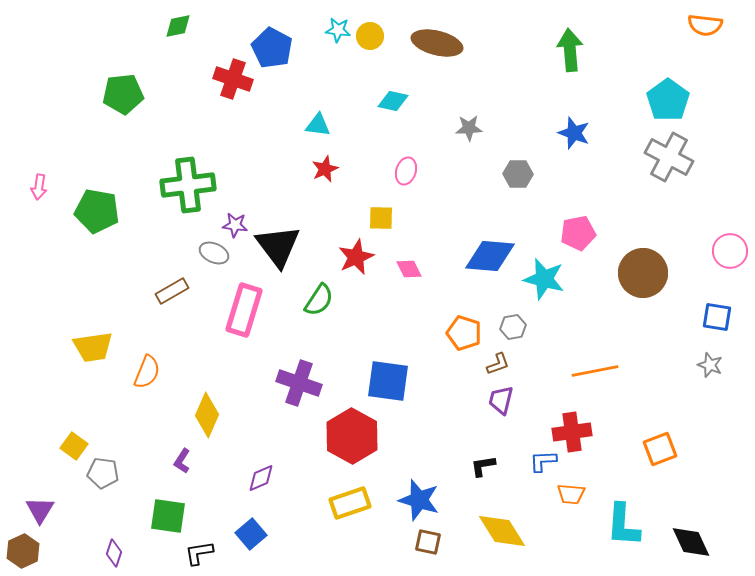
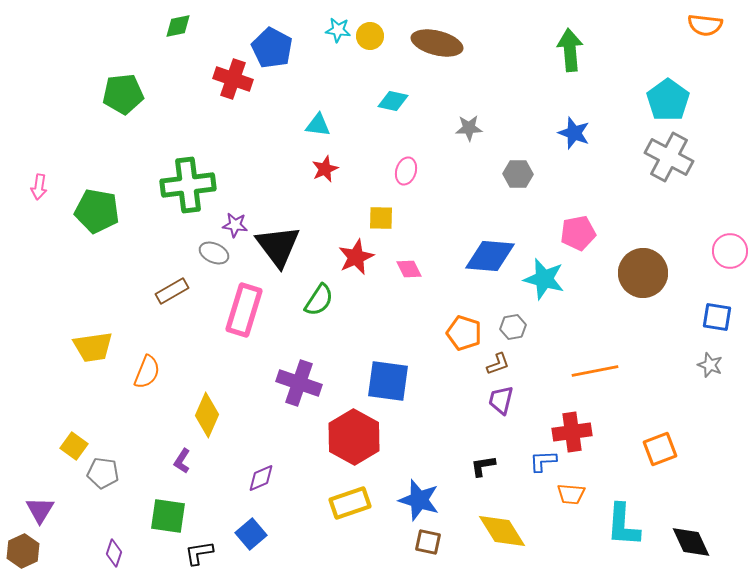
red hexagon at (352, 436): moved 2 px right, 1 px down
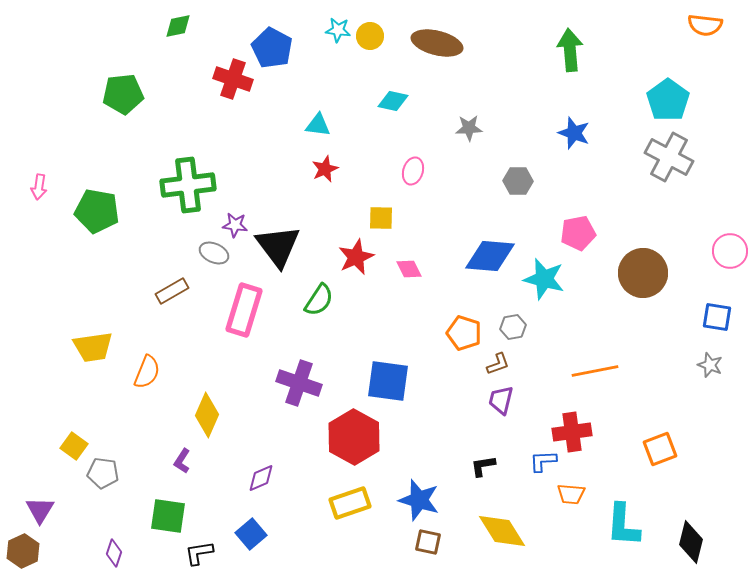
pink ellipse at (406, 171): moved 7 px right
gray hexagon at (518, 174): moved 7 px down
black diamond at (691, 542): rotated 39 degrees clockwise
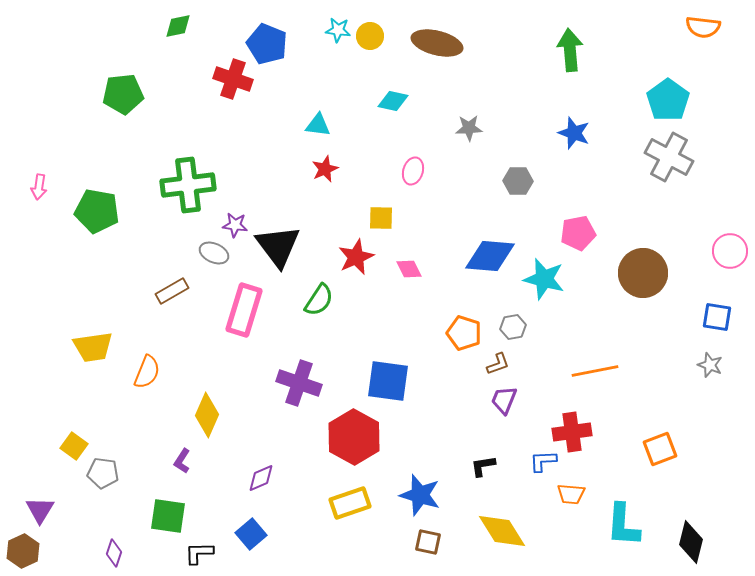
orange semicircle at (705, 25): moved 2 px left, 2 px down
blue pentagon at (272, 48): moved 5 px left, 4 px up; rotated 6 degrees counterclockwise
purple trapezoid at (501, 400): moved 3 px right; rotated 8 degrees clockwise
blue star at (419, 500): moved 1 px right, 5 px up
black L-shape at (199, 553): rotated 8 degrees clockwise
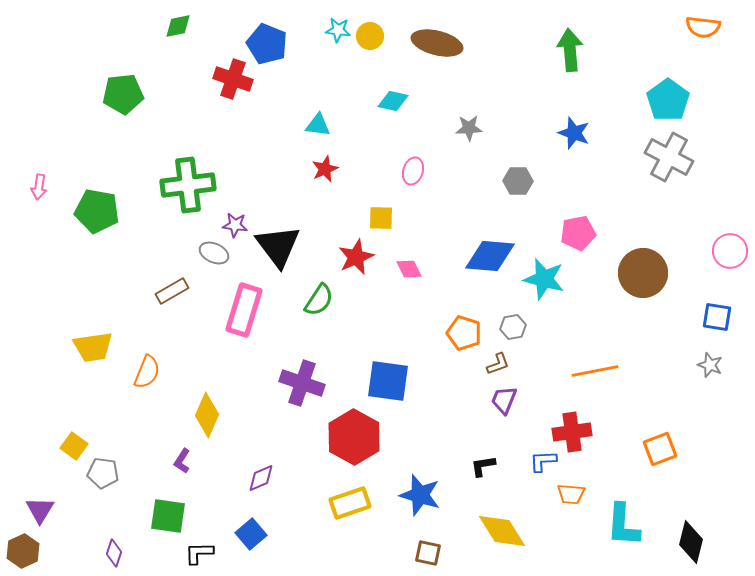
purple cross at (299, 383): moved 3 px right
brown square at (428, 542): moved 11 px down
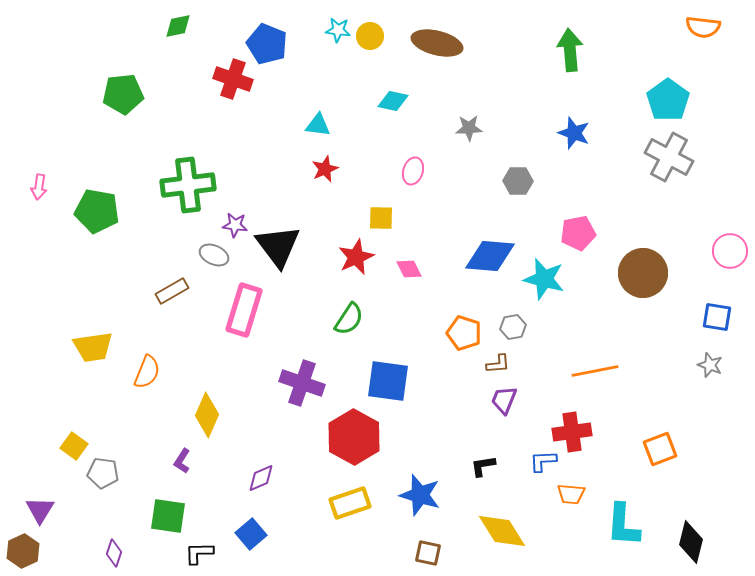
gray ellipse at (214, 253): moved 2 px down
green semicircle at (319, 300): moved 30 px right, 19 px down
brown L-shape at (498, 364): rotated 15 degrees clockwise
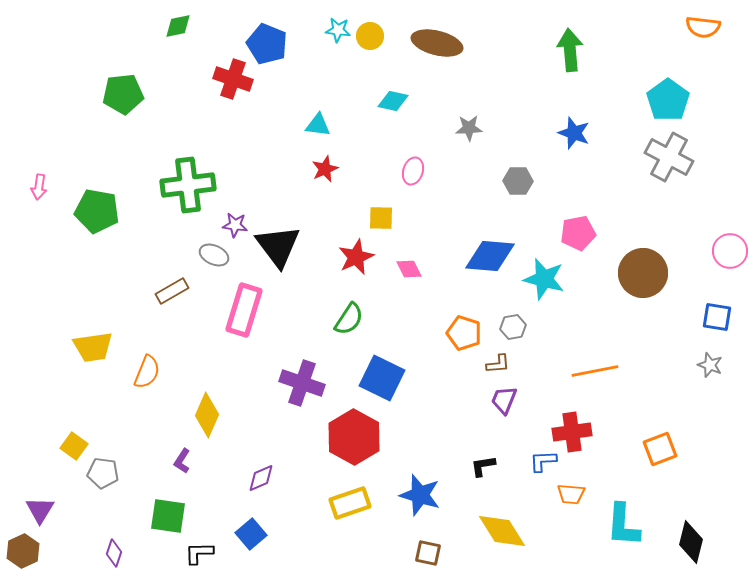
blue square at (388, 381): moved 6 px left, 3 px up; rotated 18 degrees clockwise
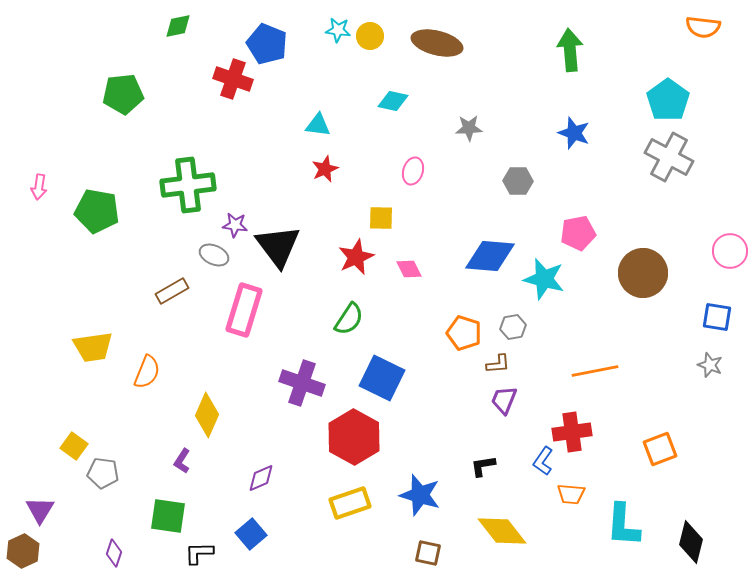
blue L-shape at (543, 461): rotated 52 degrees counterclockwise
yellow diamond at (502, 531): rotated 6 degrees counterclockwise
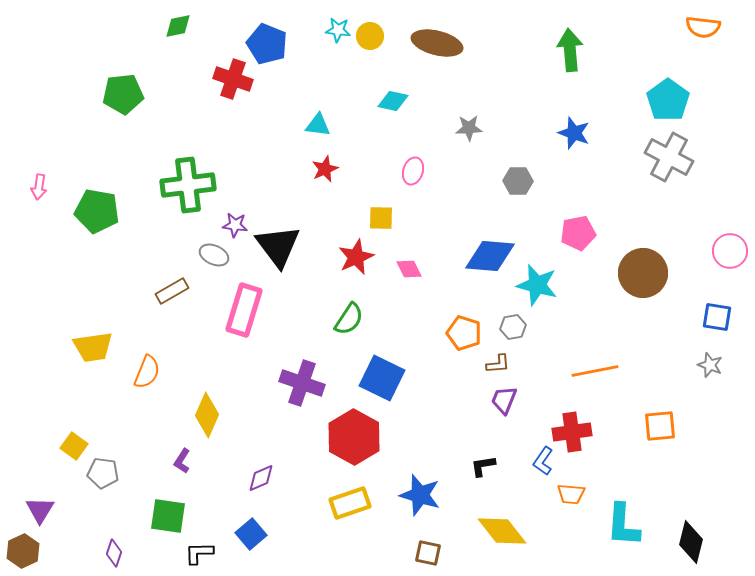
cyan star at (544, 279): moved 7 px left, 6 px down
orange square at (660, 449): moved 23 px up; rotated 16 degrees clockwise
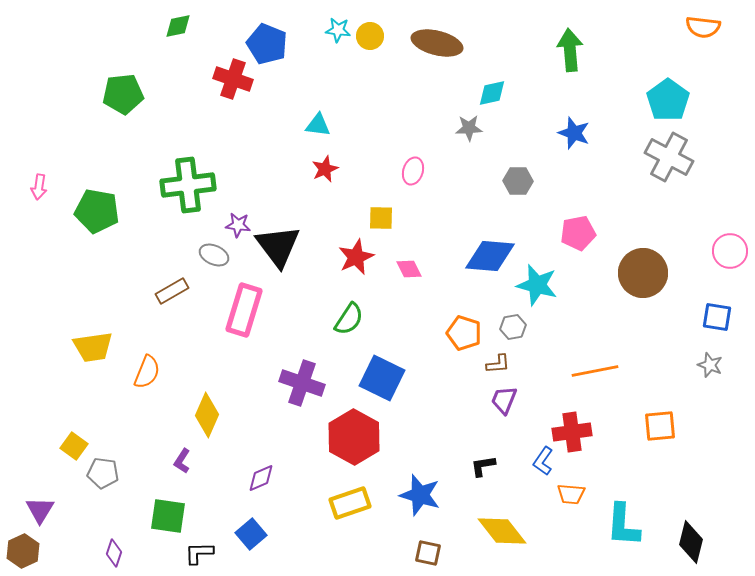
cyan diamond at (393, 101): moved 99 px right, 8 px up; rotated 24 degrees counterclockwise
purple star at (235, 225): moved 3 px right
